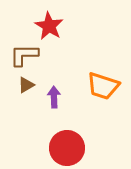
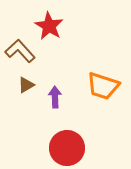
brown L-shape: moved 4 px left, 4 px up; rotated 48 degrees clockwise
purple arrow: moved 1 px right
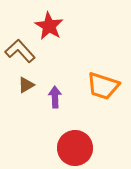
red circle: moved 8 px right
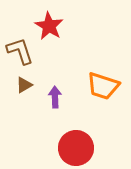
brown L-shape: rotated 24 degrees clockwise
brown triangle: moved 2 px left
red circle: moved 1 px right
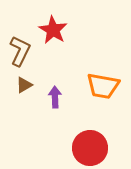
red star: moved 4 px right, 4 px down
brown L-shape: rotated 44 degrees clockwise
orange trapezoid: rotated 8 degrees counterclockwise
red circle: moved 14 px right
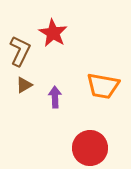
red star: moved 3 px down
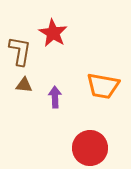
brown L-shape: rotated 16 degrees counterclockwise
brown triangle: rotated 36 degrees clockwise
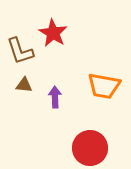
brown L-shape: rotated 152 degrees clockwise
orange trapezoid: moved 1 px right
